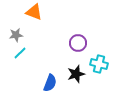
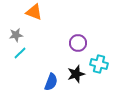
blue semicircle: moved 1 px right, 1 px up
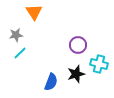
orange triangle: rotated 36 degrees clockwise
purple circle: moved 2 px down
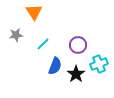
cyan line: moved 23 px right, 9 px up
cyan cross: rotated 36 degrees counterclockwise
black star: rotated 18 degrees counterclockwise
blue semicircle: moved 4 px right, 16 px up
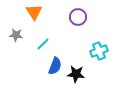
gray star: rotated 16 degrees clockwise
purple circle: moved 28 px up
cyan cross: moved 13 px up
black star: rotated 30 degrees counterclockwise
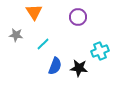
cyan cross: moved 1 px right
black star: moved 3 px right, 6 px up
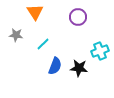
orange triangle: moved 1 px right
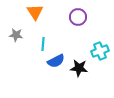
cyan line: rotated 40 degrees counterclockwise
blue semicircle: moved 1 px right, 5 px up; rotated 42 degrees clockwise
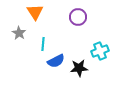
gray star: moved 3 px right, 2 px up; rotated 24 degrees clockwise
black star: rotated 12 degrees counterclockwise
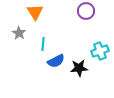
purple circle: moved 8 px right, 6 px up
